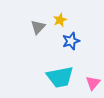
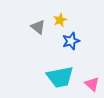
gray triangle: rotated 35 degrees counterclockwise
pink triangle: moved 1 px left, 1 px down; rotated 28 degrees counterclockwise
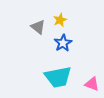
blue star: moved 8 px left, 2 px down; rotated 12 degrees counterclockwise
cyan trapezoid: moved 2 px left
pink triangle: rotated 21 degrees counterclockwise
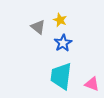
yellow star: rotated 24 degrees counterclockwise
cyan trapezoid: moved 3 px right, 1 px up; rotated 108 degrees clockwise
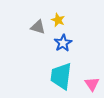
yellow star: moved 2 px left
gray triangle: rotated 21 degrees counterclockwise
pink triangle: rotated 35 degrees clockwise
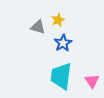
yellow star: rotated 24 degrees clockwise
pink triangle: moved 3 px up
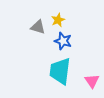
blue star: moved 2 px up; rotated 24 degrees counterclockwise
cyan trapezoid: moved 1 px left, 5 px up
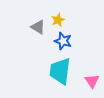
gray triangle: rotated 14 degrees clockwise
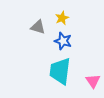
yellow star: moved 4 px right, 2 px up
gray triangle: rotated 14 degrees counterclockwise
pink triangle: moved 1 px right
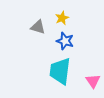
blue star: moved 2 px right
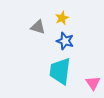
pink triangle: moved 2 px down
